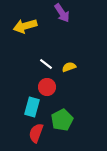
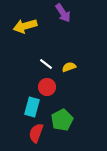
purple arrow: moved 1 px right
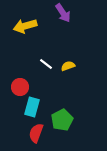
yellow semicircle: moved 1 px left, 1 px up
red circle: moved 27 px left
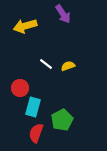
purple arrow: moved 1 px down
red circle: moved 1 px down
cyan rectangle: moved 1 px right
